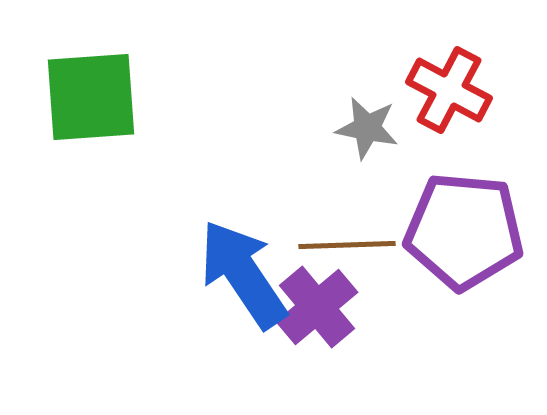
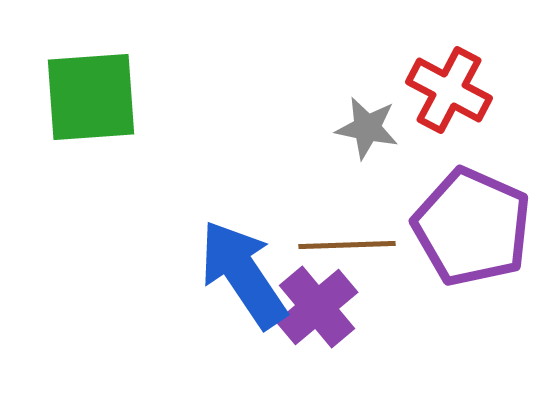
purple pentagon: moved 8 px right, 4 px up; rotated 19 degrees clockwise
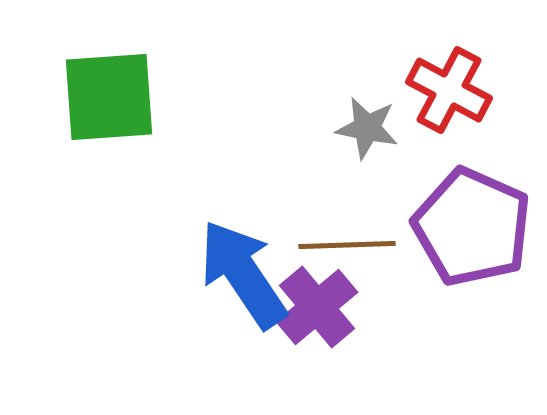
green square: moved 18 px right
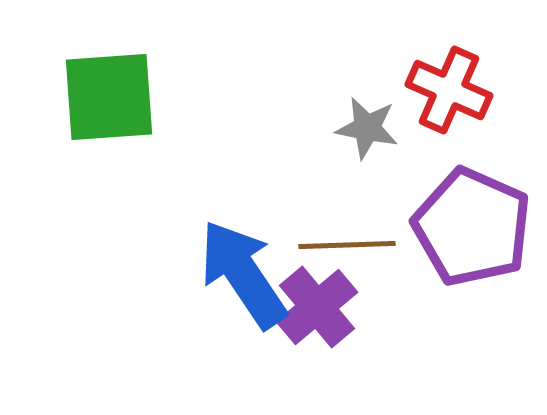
red cross: rotated 4 degrees counterclockwise
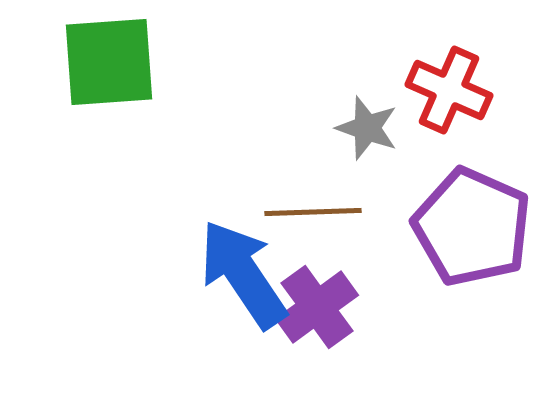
green square: moved 35 px up
gray star: rotated 8 degrees clockwise
brown line: moved 34 px left, 33 px up
purple cross: rotated 4 degrees clockwise
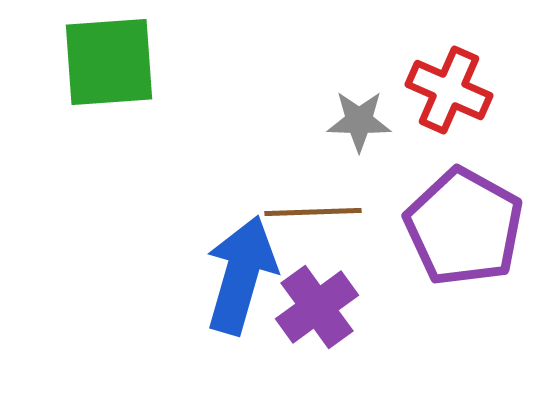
gray star: moved 8 px left, 7 px up; rotated 18 degrees counterclockwise
purple pentagon: moved 8 px left; rotated 5 degrees clockwise
blue arrow: moved 2 px left, 1 px down; rotated 50 degrees clockwise
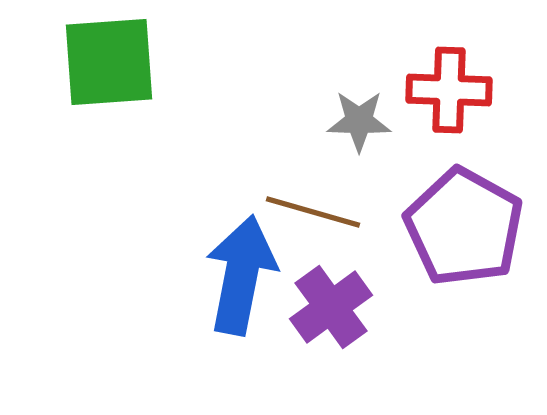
red cross: rotated 22 degrees counterclockwise
brown line: rotated 18 degrees clockwise
blue arrow: rotated 5 degrees counterclockwise
purple cross: moved 14 px right
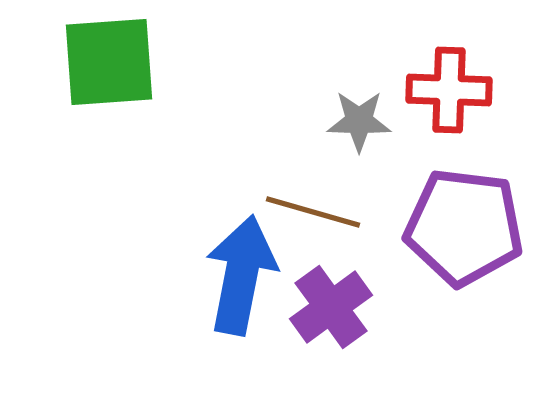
purple pentagon: rotated 22 degrees counterclockwise
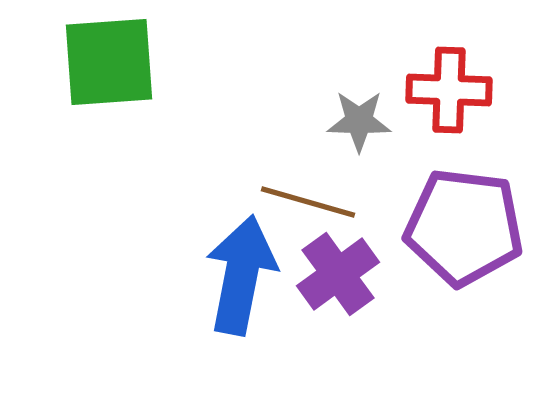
brown line: moved 5 px left, 10 px up
purple cross: moved 7 px right, 33 px up
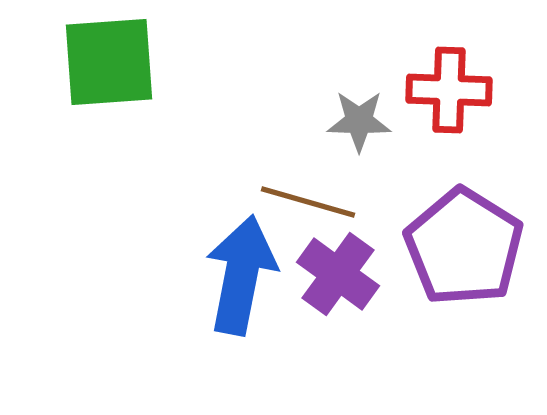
purple pentagon: moved 20 px down; rotated 25 degrees clockwise
purple cross: rotated 18 degrees counterclockwise
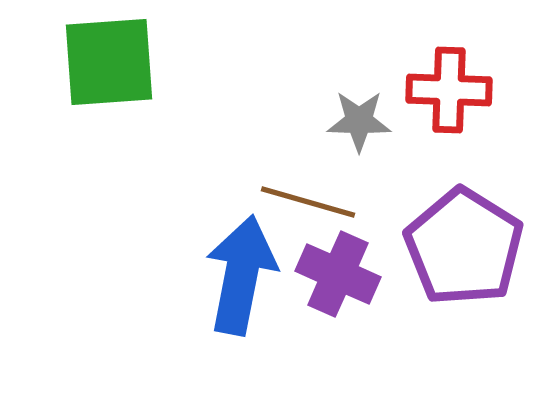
purple cross: rotated 12 degrees counterclockwise
